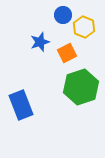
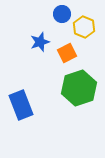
blue circle: moved 1 px left, 1 px up
green hexagon: moved 2 px left, 1 px down
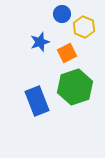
green hexagon: moved 4 px left, 1 px up
blue rectangle: moved 16 px right, 4 px up
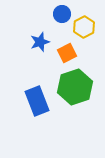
yellow hexagon: rotated 10 degrees clockwise
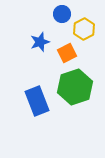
yellow hexagon: moved 2 px down
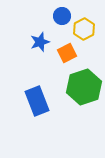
blue circle: moved 2 px down
green hexagon: moved 9 px right
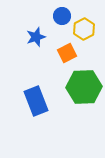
blue star: moved 4 px left, 5 px up
green hexagon: rotated 16 degrees clockwise
blue rectangle: moved 1 px left
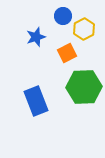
blue circle: moved 1 px right
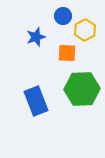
yellow hexagon: moved 1 px right, 1 px down
orange square: rotated 30 degrees clockwise
green hexagon: moved 2 px left, 2 px down
